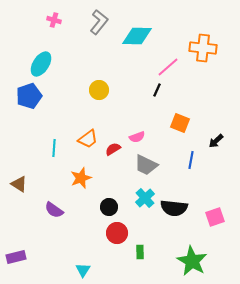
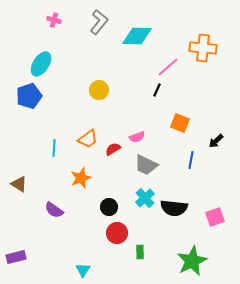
green star: rotated 16 degrees clockwise
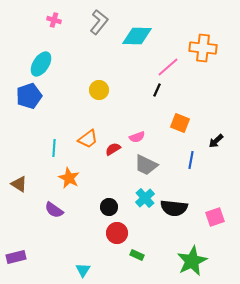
orange star: moved 12 px left; rotated 25 degrees counterclockwise
green rectangle: moved 3 px left, 3 px down; rotated 64 degrees counterclockwise
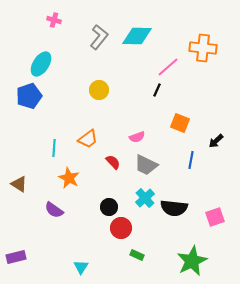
gray L-shape: moved 15 px down
red semicircle: moved 13 px down; rotated 77 degrees clockwise
red circle: moved 4 px right, 5 px up
cyan triangle: moved 2 px left, 3 px up
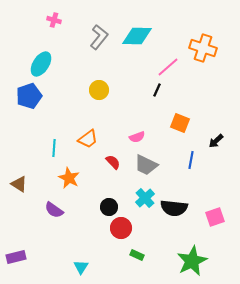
orange cross: rotated 12 degrees clockwise
